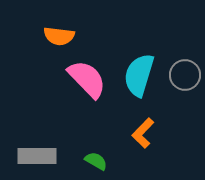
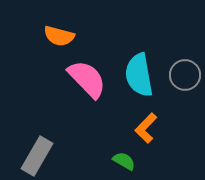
orange semicircle: rotated 8 degrees clockwise
cyan semicircle: rotated 27 degrees counterclockwise
orange L-shape: moved 3 px right, 5 px up
gray rectangle: rotated 60 degrees counterclockwise
green semicircle: moved 28 px right
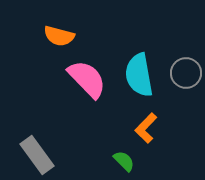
gray circle: moved 1 px right, 2 px up
gray rectangle: moved 1 px up; rotated 66 degrees counterclockwise
green semicircle: rotated 15 degrees clockwise
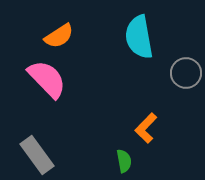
orange semicircle: rotated 48 degrees counterclockwise
cyan semicircle: moved 38 px up
pink semicircle: moved 40 px left
green semicircle: rotated 35 degrees clockwise
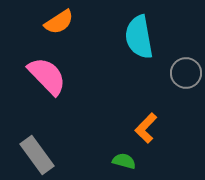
orange semicircle: moved 14 px up
pink semicircle: moved 3 px up
green semicircle: rotated 65 degrees counterclockwise
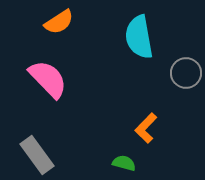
pink semicircle: moved 1 px right, 3 px down
green semicircle: moved 2 px down
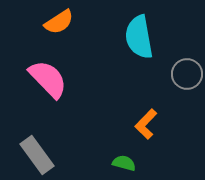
gray circle: moved 1 px right, 1 px down
orange L-shape: moved 4 px up
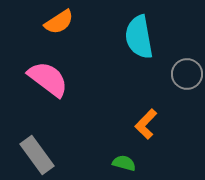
pink semicircle: rotated 9 degrees counterclockwise
